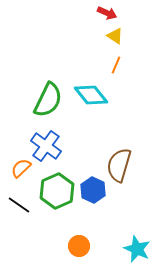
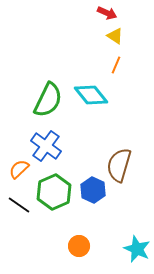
orange semicircle: moved 2 px left, 1 px down
green hexagon: moved 3 px left, 1 px down
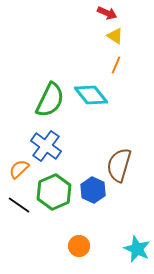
green semicircle: moved 2 px right
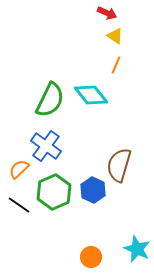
orange circle: moved 12 px right, 11 px down
